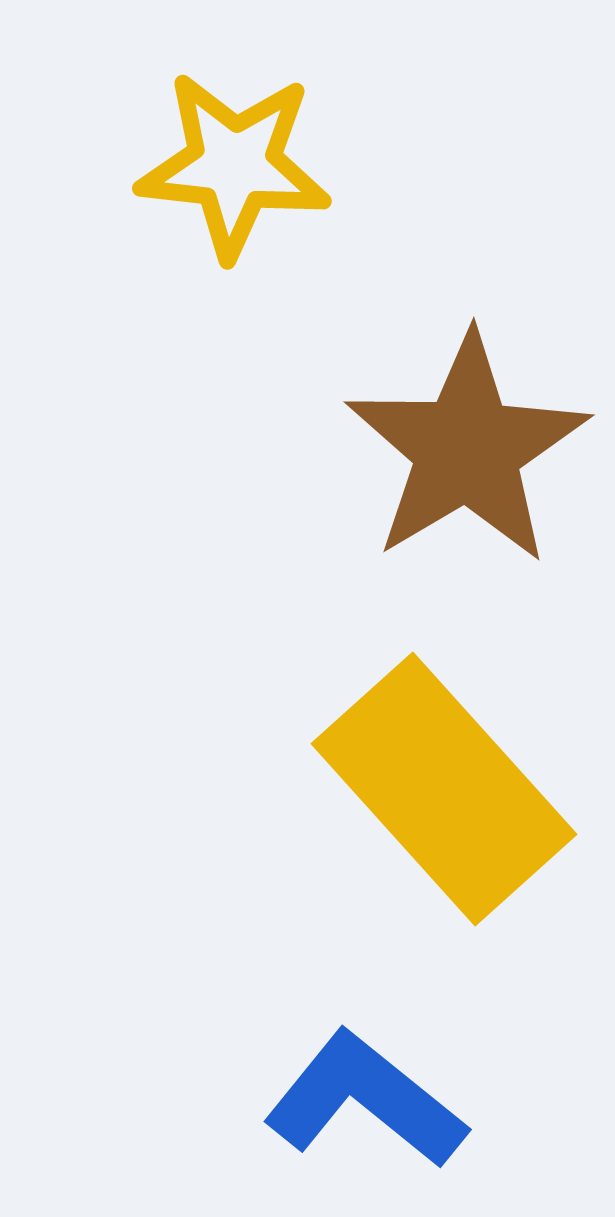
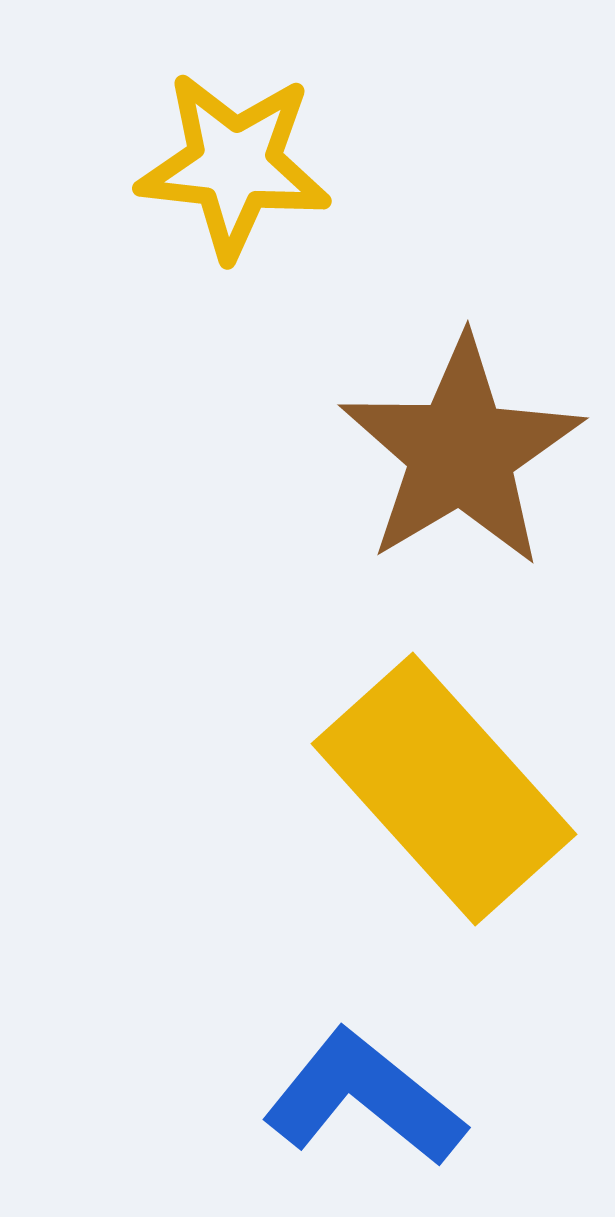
brown star: moved 6 px left, 3 px down
blue L-shape: moved 1 px left, 2 px up
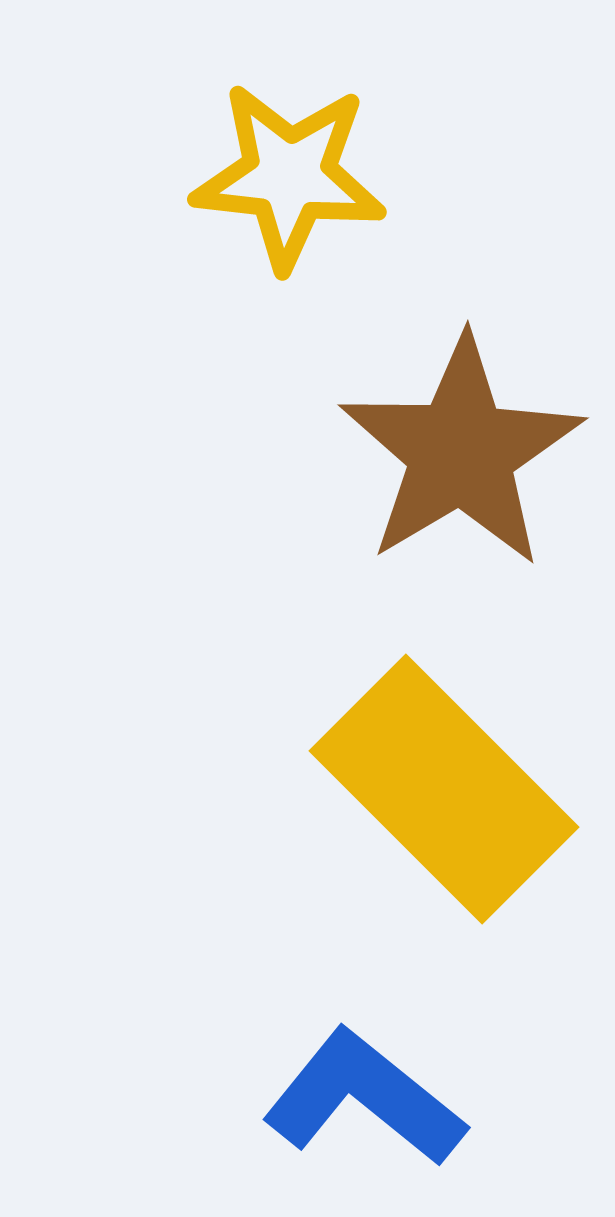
yellow star: moved 55 px right, 11 px down
yellow rectangle: rotated 3 degrees counterclockwise
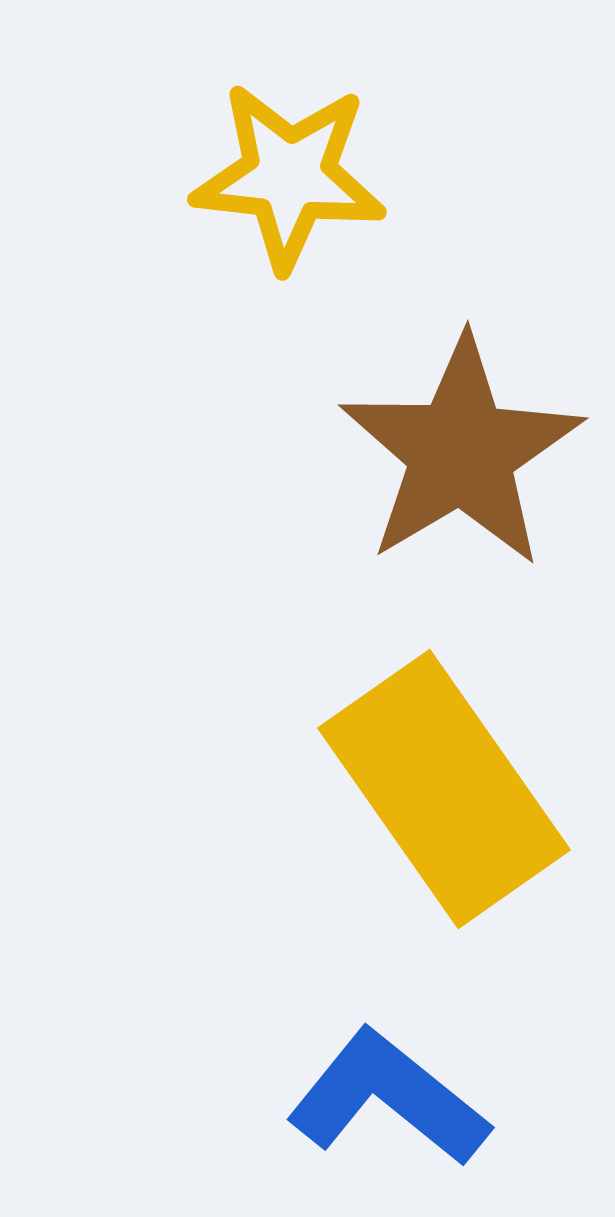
yellow rectangle: rotated 10 degrees clockwise
blue L-shape: moved 24 px right
